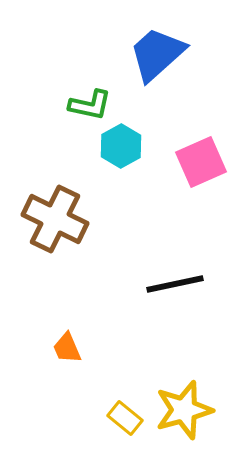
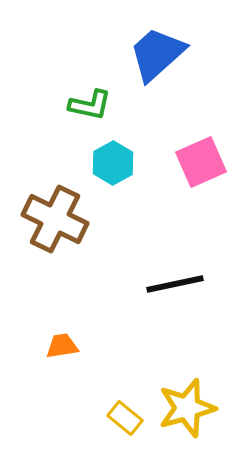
cyan hexagon: moved 8 px left, 17 px down
orange trapezoid: moved 5 px left, 2 px up; rotated 104 degrees clockwise
yellow star: moved 3 px right, 2 px up
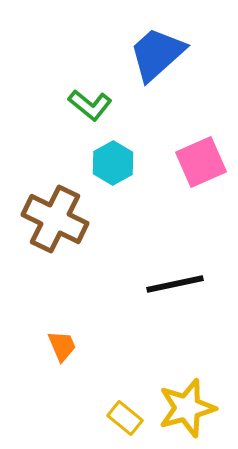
green L-shape: rotated 27 degrees clockwise
orange trapezoid: rotated 76 degrees clockwise
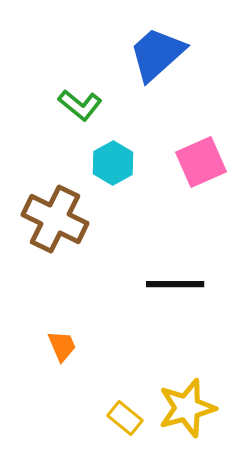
green L-shape: moved 10 px left
black line: rotated 12 degrees clockwise
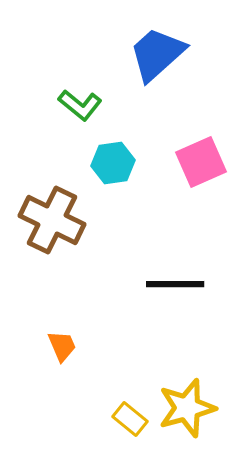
cyan hexagon: rotated 21 degrees clockwise
brown cross: moved 3 px left, 1 px down
yellow rectangle: moved 5 px right, 1 px down
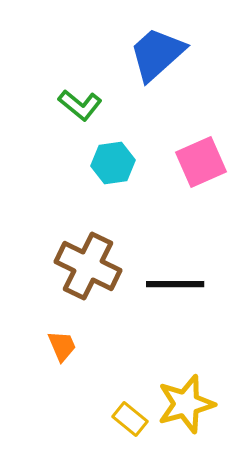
brown cross: moved 36 px right, 46 px down
yellow star: moved 1 px left, 4 px up
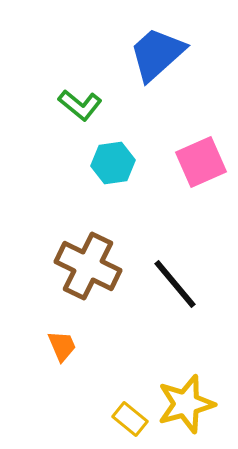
black line: rotated 50 degrees clockwise
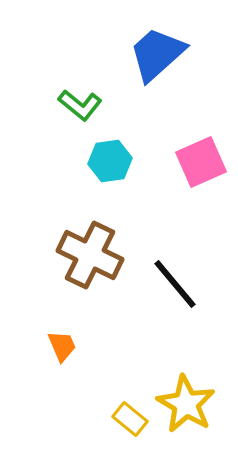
cyan hexagon: moved 3 px left, 2 px up
brown cross: moved 2 px right, 11 px up
yellow star: rotated 26 degrees counterclockwise
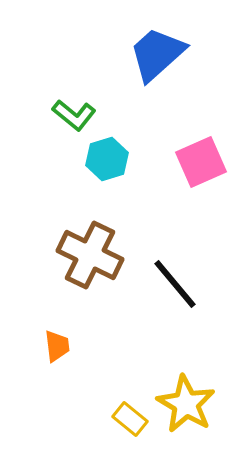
green L-shape: moved 6 px left, 10 px down
cyan hexagon: moved 3 px left, 2 px up; rotated 9 degrees counterclockwise
orange trapezoid: moved 5 px left; rotated 16 degrees clockwise
